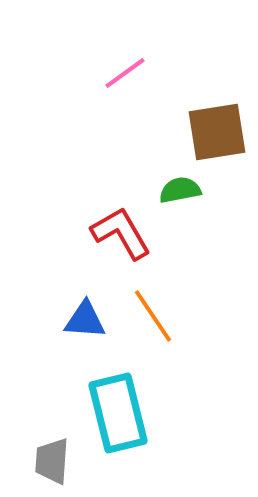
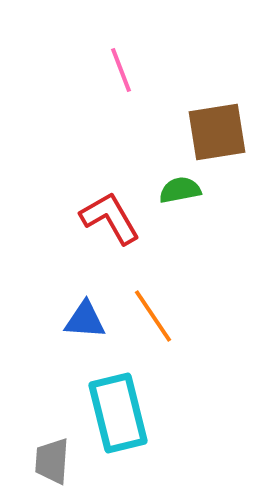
pink line: moved 4 px left, 3 px up; rotated 75 degrees counterclockwise
red L-shape: moved 11 px left, 15 px up
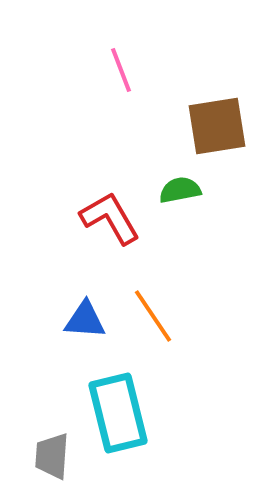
brown square: moved 6 px up
gray trapezoid: moved 5 px up
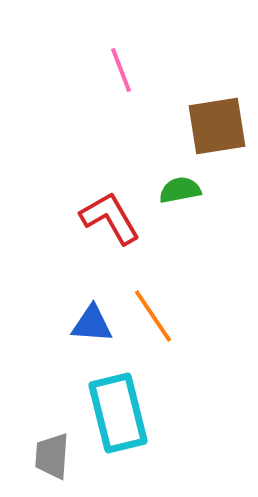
blue triangle: moved 7 px right, 4 px down
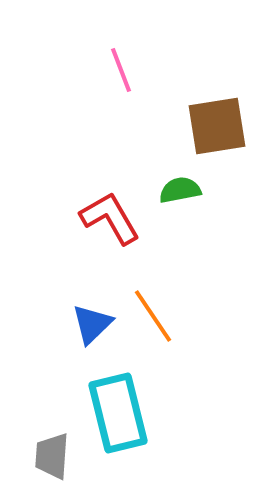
blue triangle: rotated 48 degrees counterclockwise
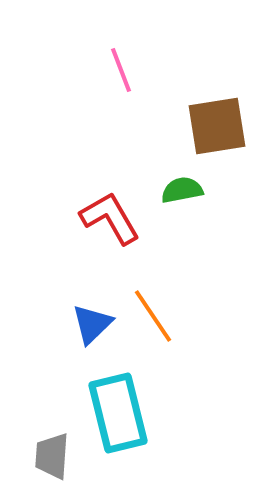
green semicircle: moved 2 px right
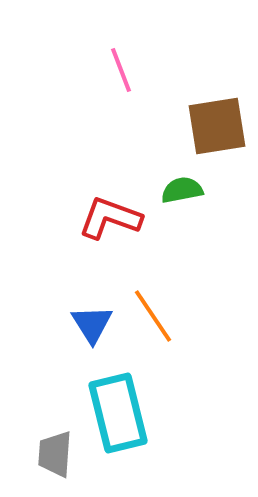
red L-shape: rotated 40 degrees counterclockwise
blue triangle: rotated 18 degrees counterclockwise
gray trapezoid: moved 3 px right, 2 px up
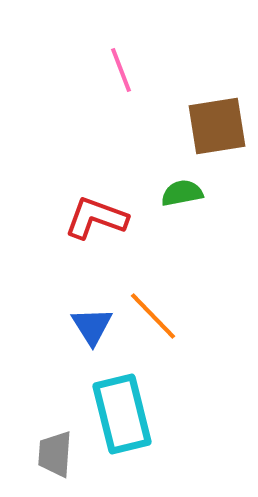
green semicircle: moved 3 px down
red L-shape: moved 14 px left
orange line: rotated 10 degrees counterclockwise
blue triangle: moved 2 px down
cyan rectangle: moved 4 px right, 1 px down
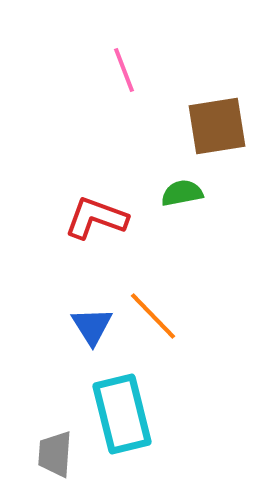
pink line: moved 3 px right
